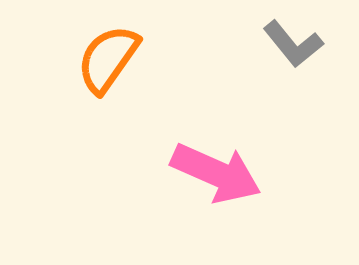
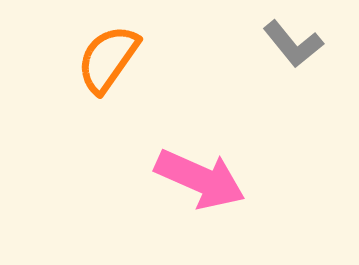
pink arrow: moved 16 px left, 6 px down
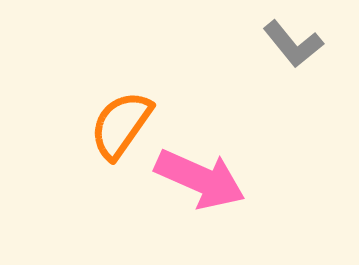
orange semicircle: moved 13 px right, 66 px down
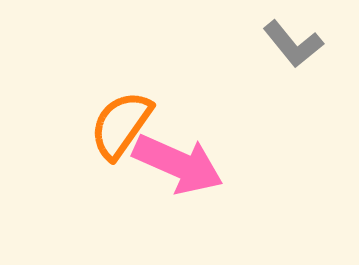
pink arrow: moved 22 px left, 15 px up
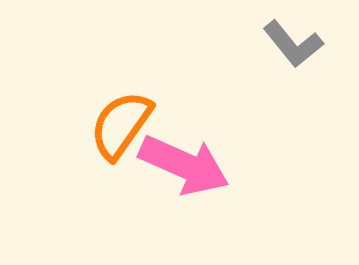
pink arrow: moved 6 px right, 1 px down
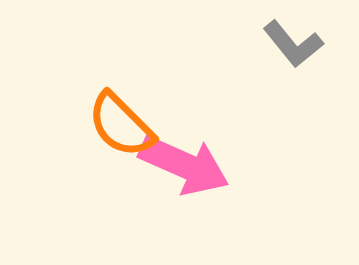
orange semicircle: rotated 80 degrees counterclockwise
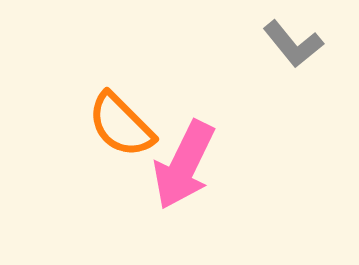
pink arrow: rotated 92 degrees clockwise
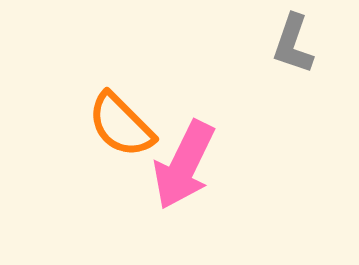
gray L-shape: rotated 58 degrees clockwise
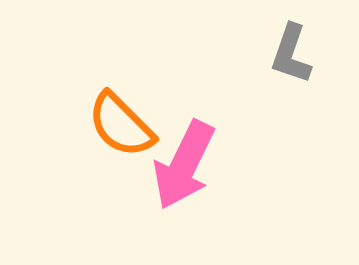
gray L-shape: moved 2 px left, 10 px down
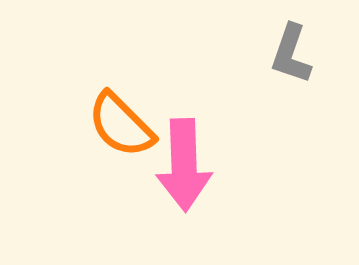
pink arrow: rotated 28 degrees counterclockwise
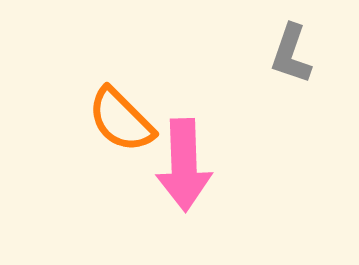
orange semicircle: moved 5 px up
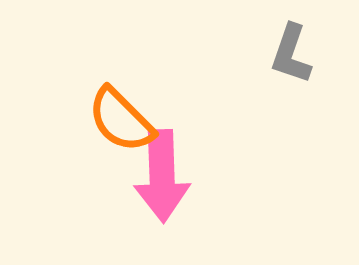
pink arrow: moved 22 px left, 11 px down
